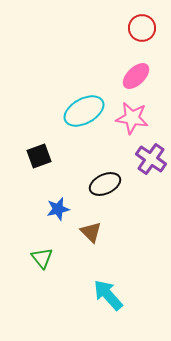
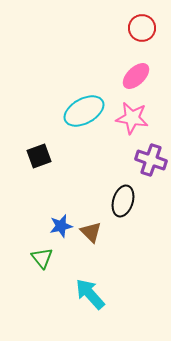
purple cross: moved 1 px down; rotated 16 degrees counterclockwise
black ellipse: moved 18 px right, 17 px down; rotated 48 degrees counterclockwise
blue star: moved 3 px right, 17 px down
cyan arrow: moved 18 px left, 1 px up
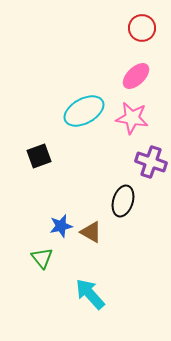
purple cross: moved 2 px down
brown triangle: rotated 15 degrees counterclockwise
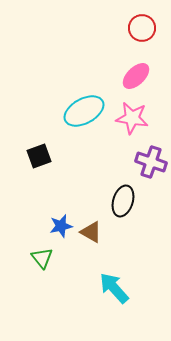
cyan arrow: moved 24 px right, 6 px up
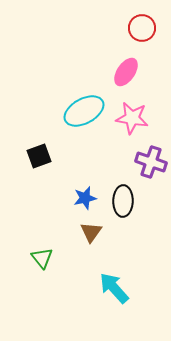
pink ellipse: moved 10 px left, 4 px up; rotated 12 degrees counterclockwise
black ellipse: rotated 16 degrees counterclockwise
blue star: moved 24 px right, 28 px up
brown triangle: rotated 35 degrees clockwise
